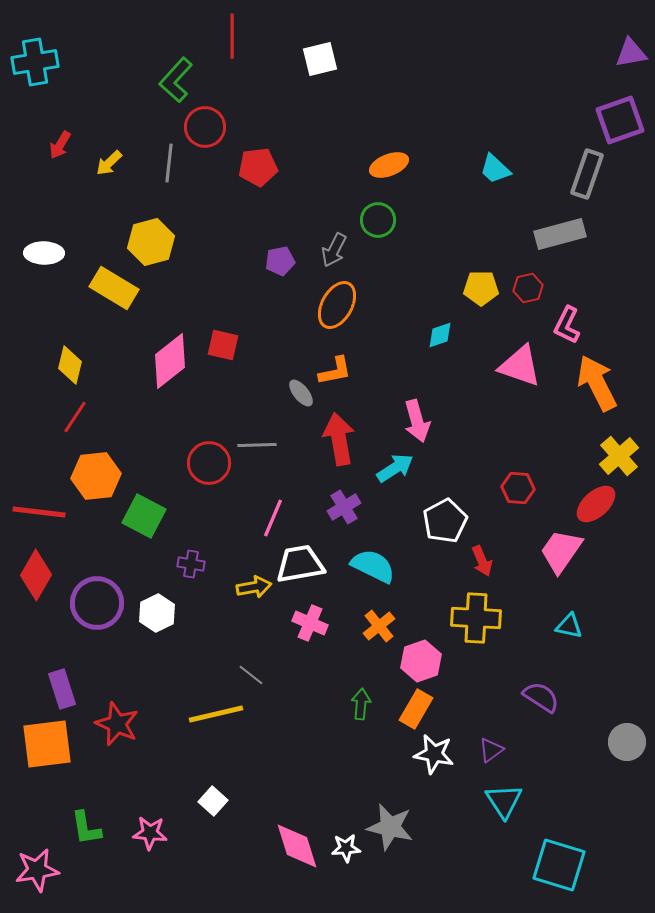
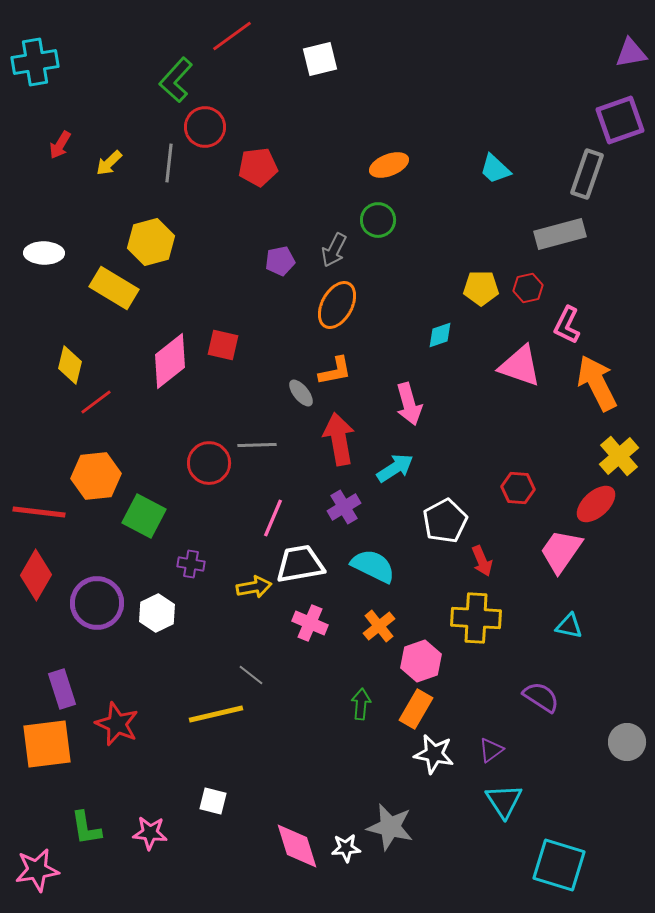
red line at (232, 36): rotated 54 degrees clockwise
red line at (75, 417): moved 21 px right, 15 px up; rotated 20 degrees clockwise
pink arrow at (417, 421): moved 8 px left, 17 px up
white square at (213, 801): rotated 28 degrees counterclockwise
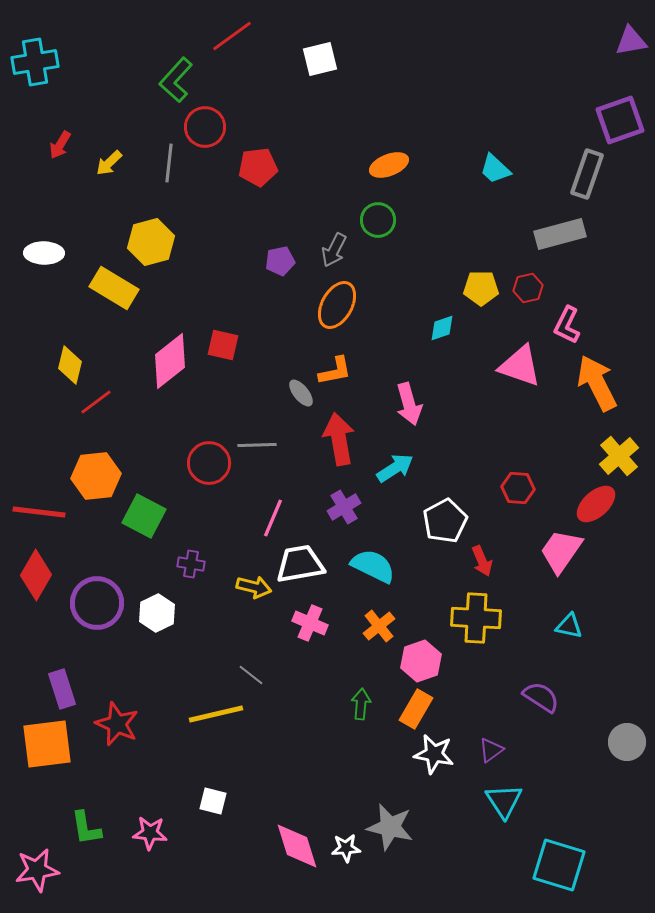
purple triangle at (631, 53): moved 12 px up
cyan diamond at (440, 335): moved 2 px right, 7 px up
yellow arrow at (254, 587): rotated 24 degrees clockwise
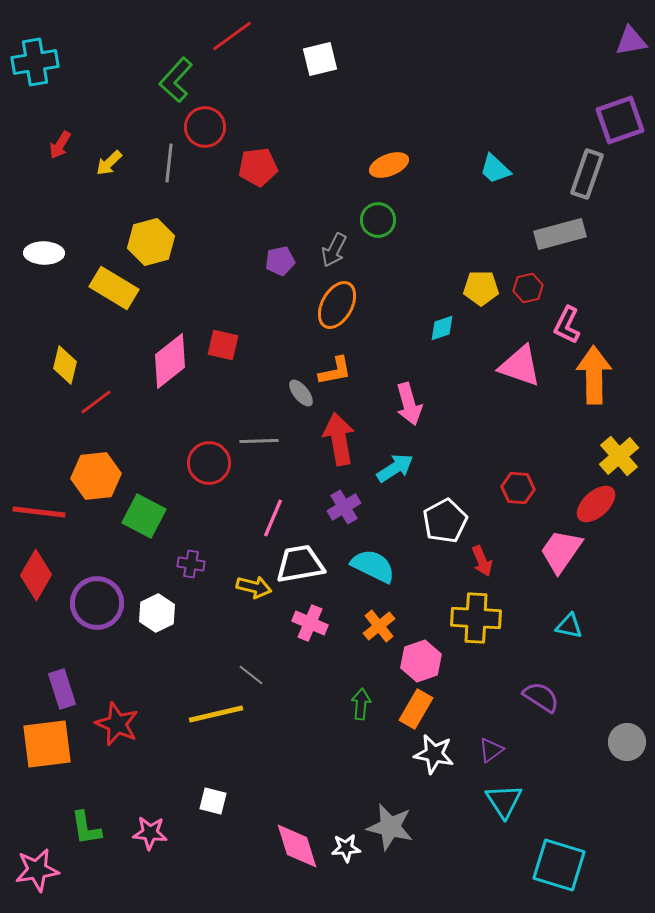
yellow diamond at (70, 365): moved 5 px left
orange arrow at (597, 383): moved 3 px left, 8 px up; rotated 26 degrees clockwise
gray line at (257, 445): moved 2 px right, 4 px up
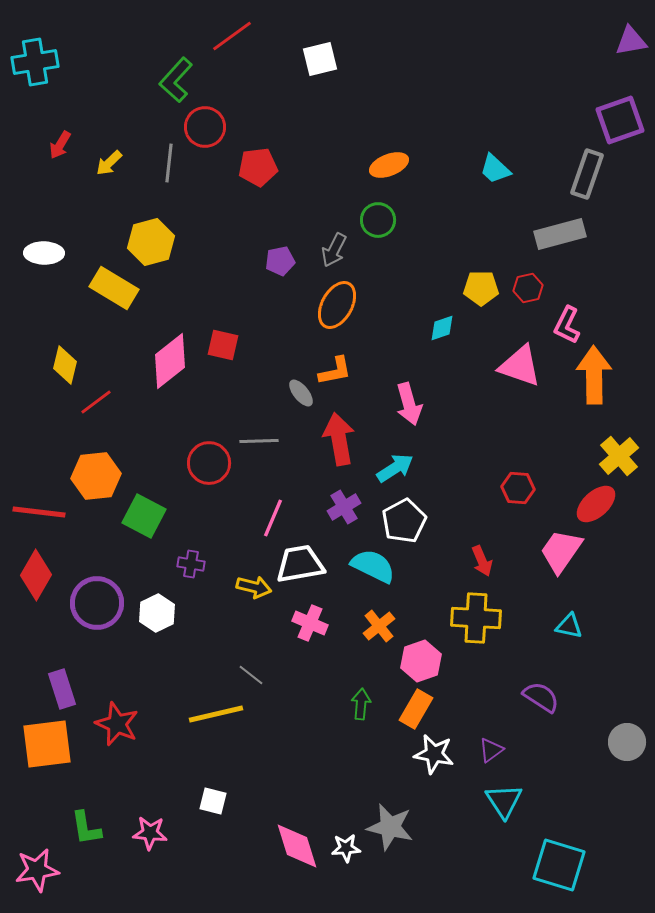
white pentagon at (445, 521): moved 41 px left
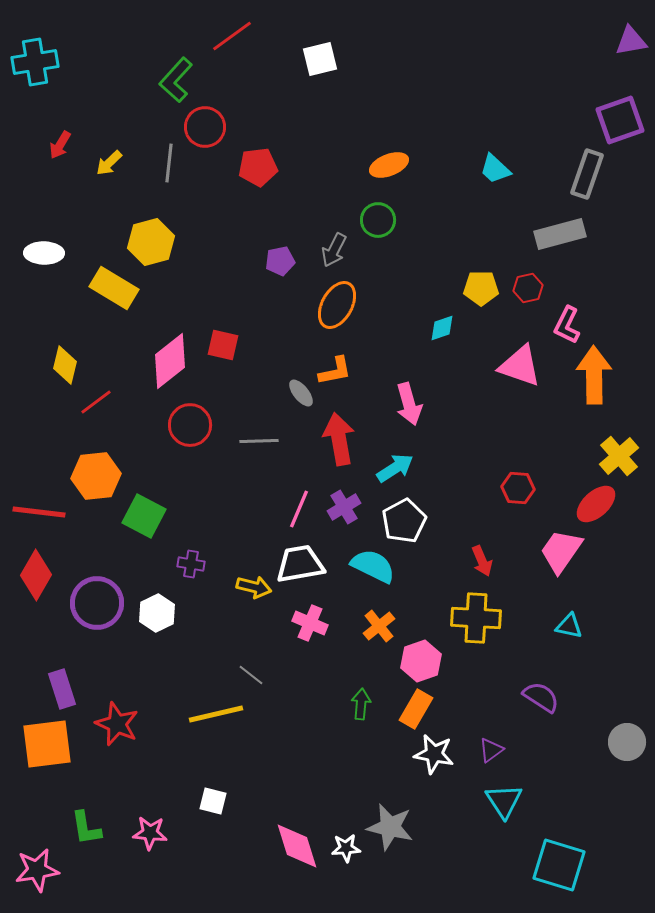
red circle at (209, 463): moved 19 px left, 38 px up
pink line at (273, 518): moved 26 px right, 9 px up
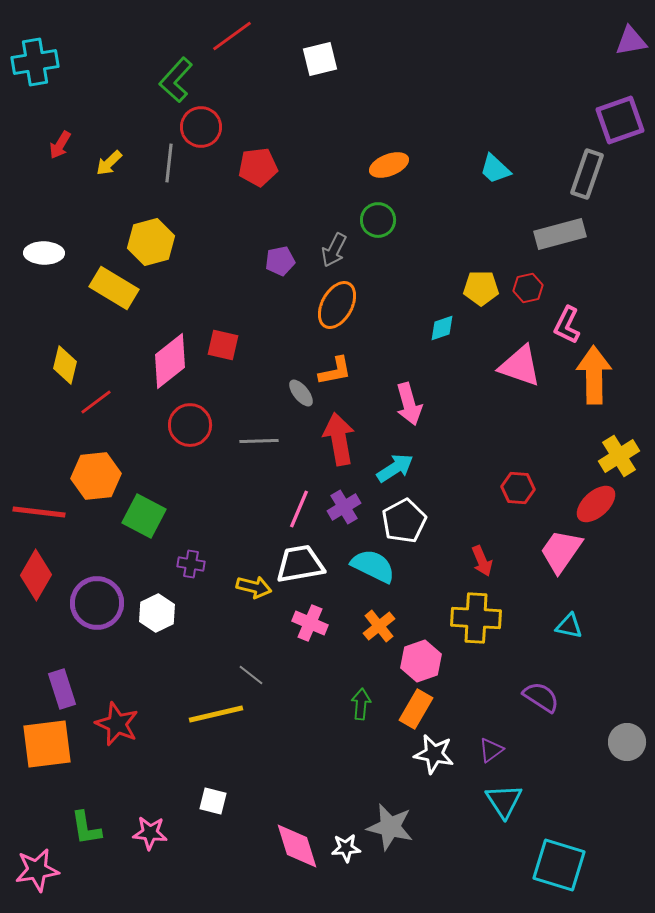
red circle at (205, 127): moved 4 px left
yellow cross at (619, 456): rotated 9 degrees clockwise
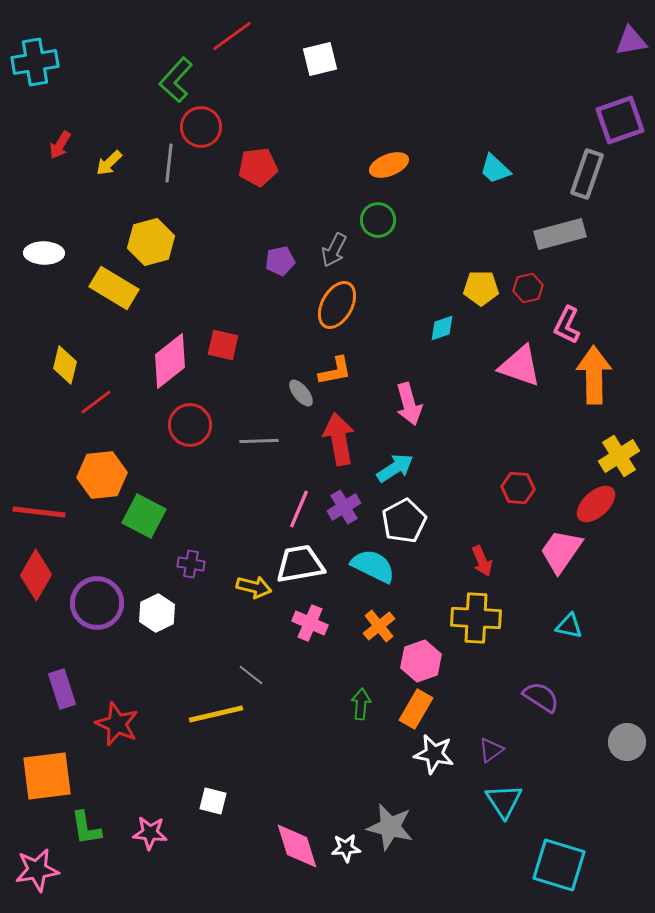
orange hexagon at (96, 476): moved 6 px right, 1 px up
orange square at (47, 744): moved 32 px down
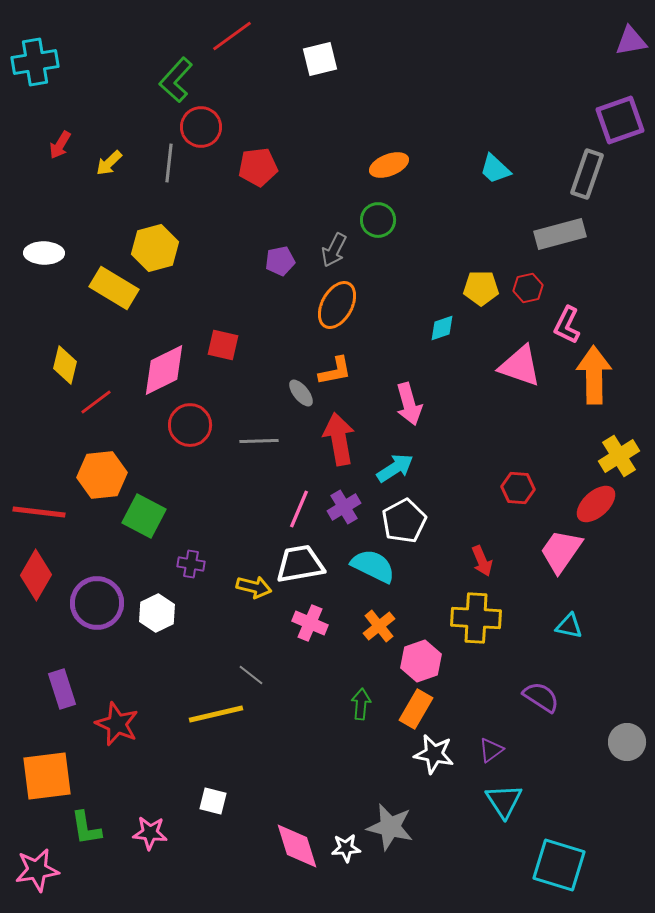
yellow hexagon at (151, 242): moved 4 px right, 6 px down
pink diamond at (170, 361): moved 6 px left, 9 px down; rotated 12 degrees clockwise
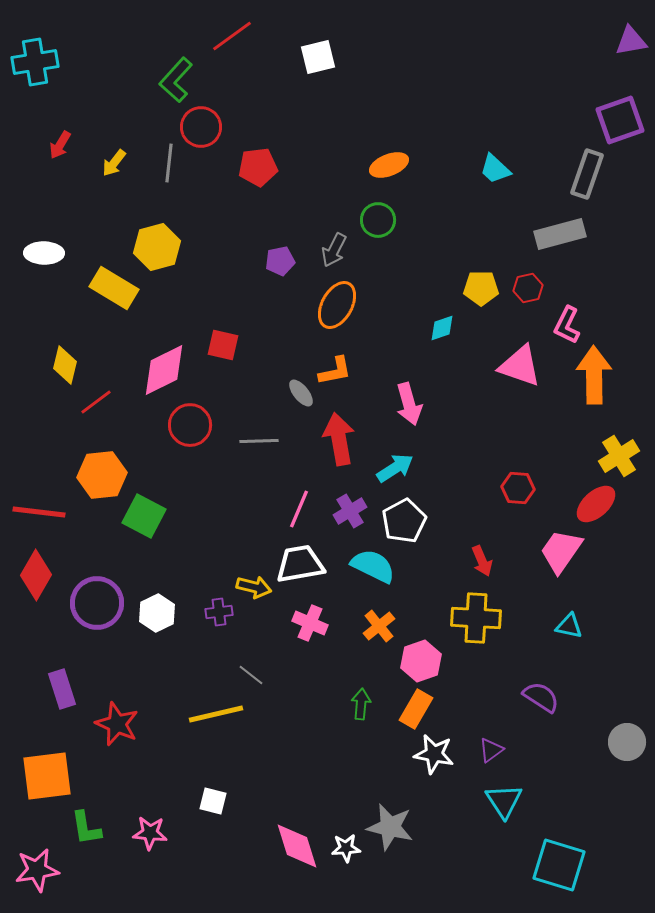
white square at (320, 59): moved 2 px left, 2 px up
yellow arrow at (109, 163): moved 5 px right; rotated 8 degrees counterclockwise
yellow hexagon at (155, 248): moved 2 px right, 1 px up
purple cross at (344, 507): moved 6 px right, 4 px down
purple cross at (191, 564): moved 28 px right, 48 px down; rotated 16 degrees counterclockwise
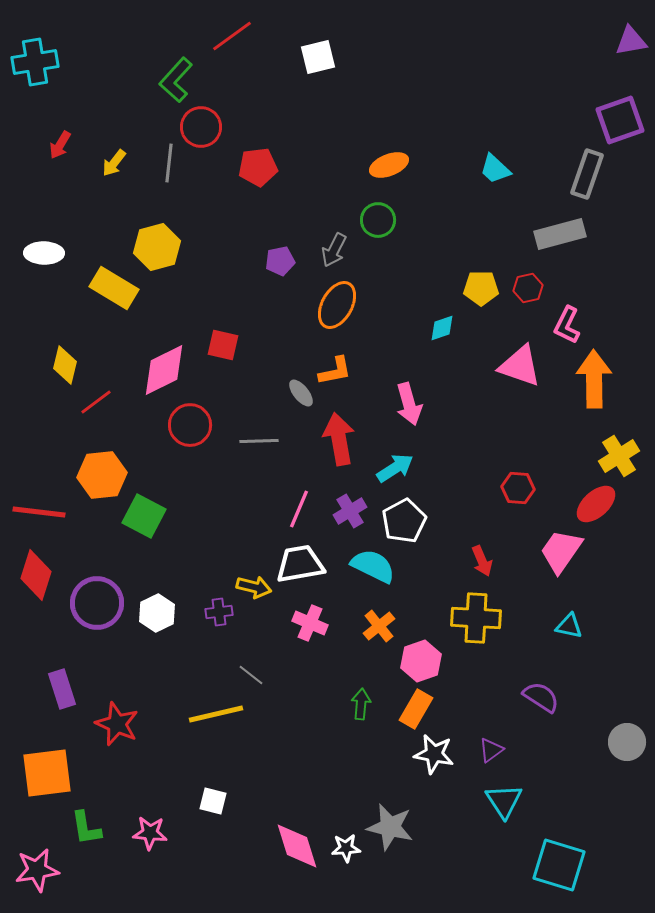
orange arrow at (594, 375): moved 4 px down
red diamond at (36, 575): rotated 12 degrees counterclockwise
orange square at (47, 776): moved 3 px up
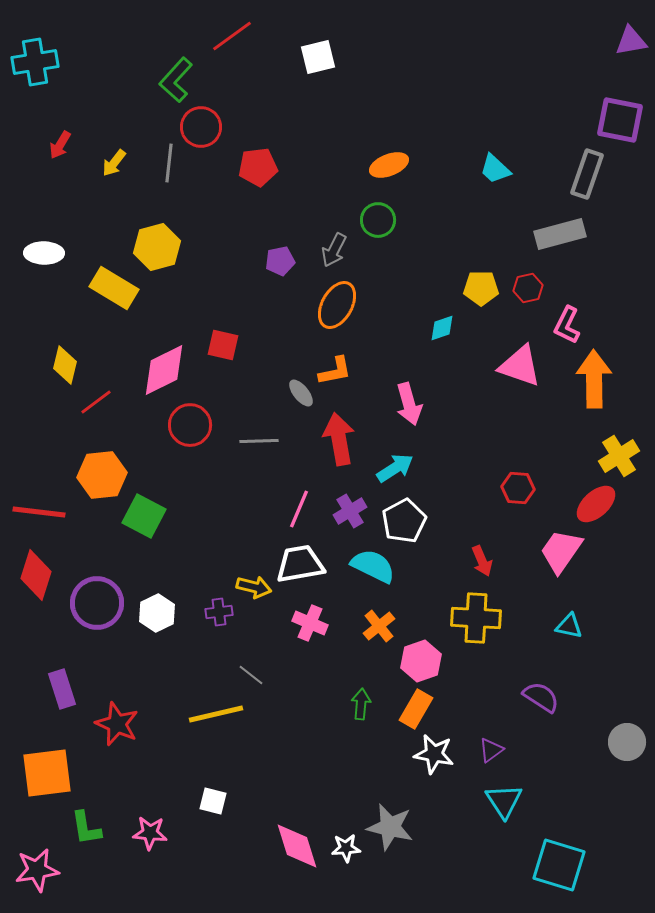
purple square at (620, 120): rotated 30 degrees clockwise
